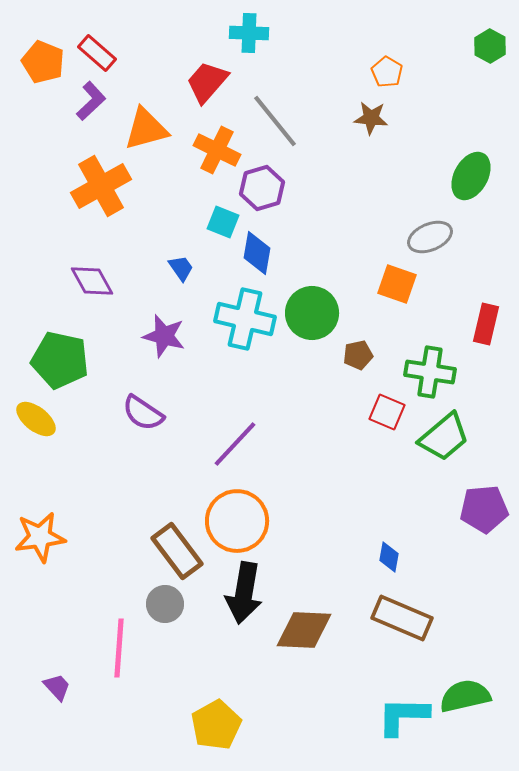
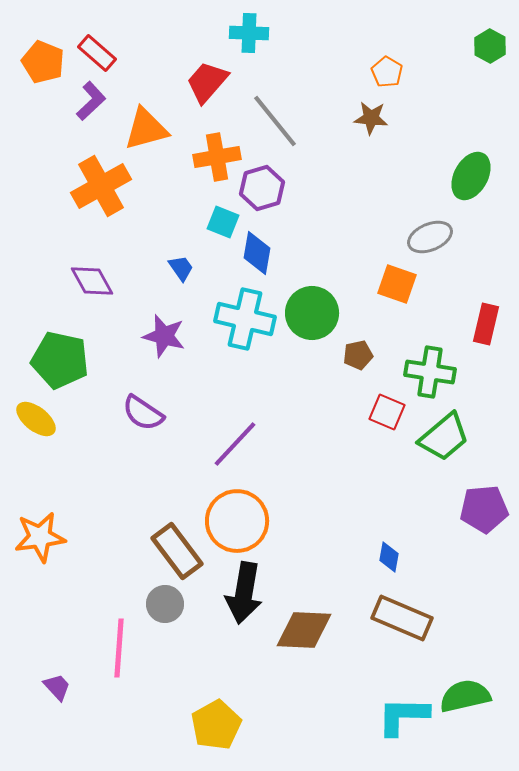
orange cross at (217, 150): moved 7 px down; rotated 36 degrees counterclockwise
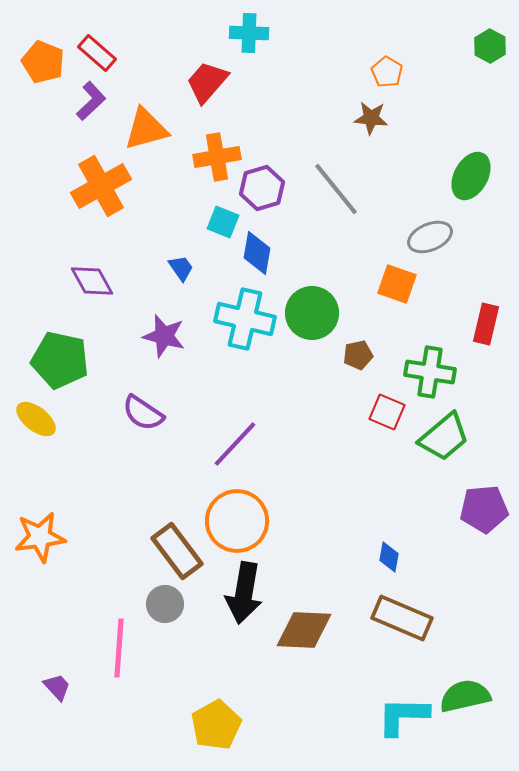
gray line at (275, 121): moved 61 px right, 68 px down
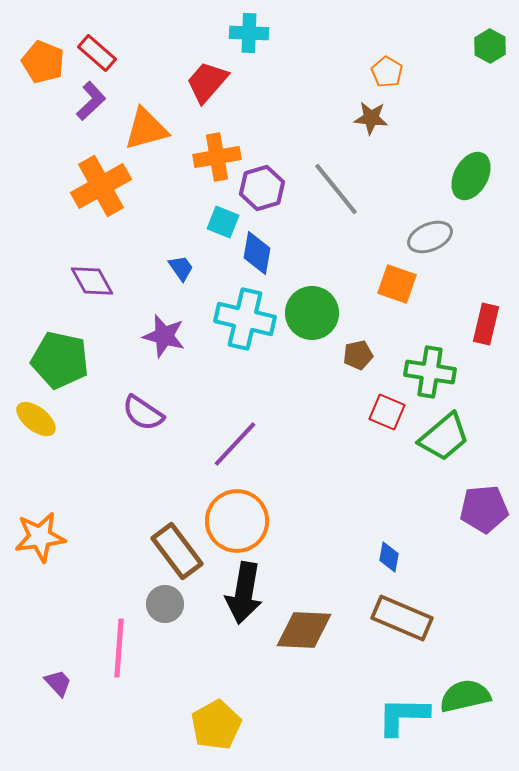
purple trapezoid at (57, 687): moved 1 px right, 4 px up
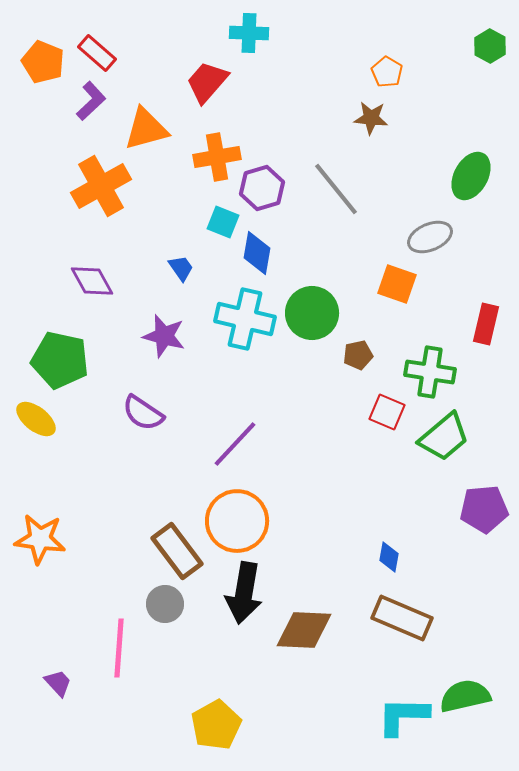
orange star at (40, 537): moved 2 px down; rotated 15 degrees clockwise
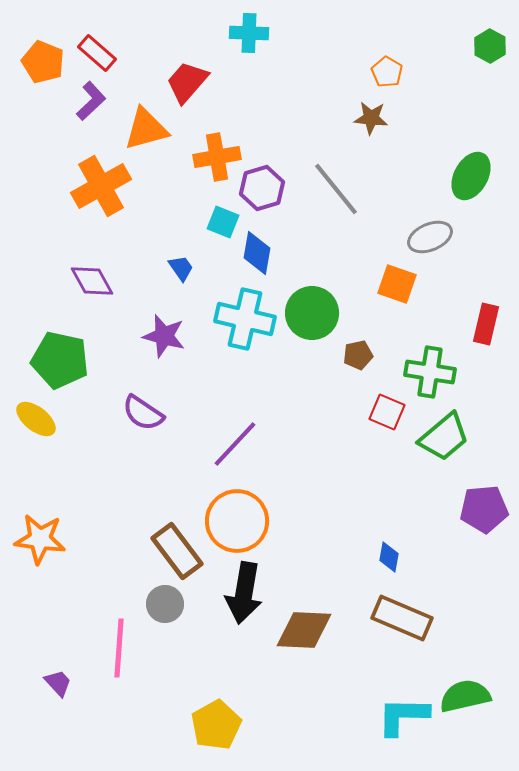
red trapezoid at (207, 82): moved 20 px left
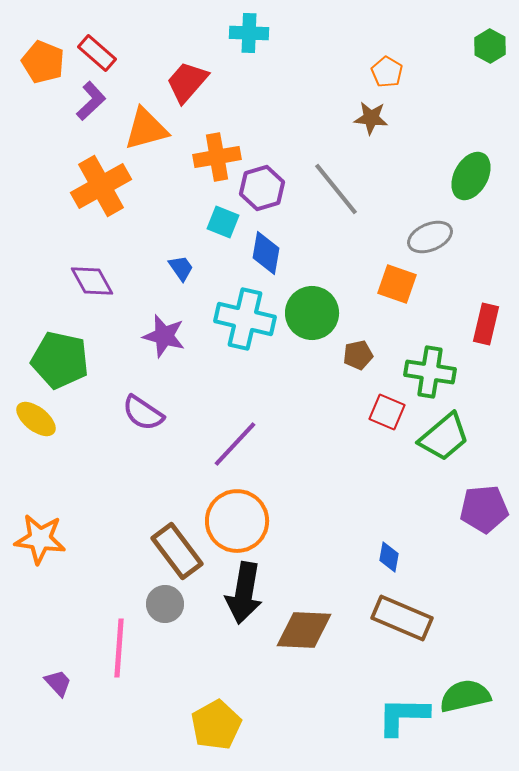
blue diamond at (257, 253): moved 9 px right
